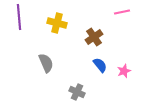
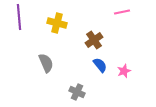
brown cross: moved 3 px down
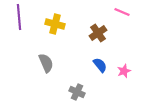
pink line: rotated 35 degrees clockwise
yellow cross: moved 2 px left, 1 px down
brown cross: moved 4 px right, 7 px up
